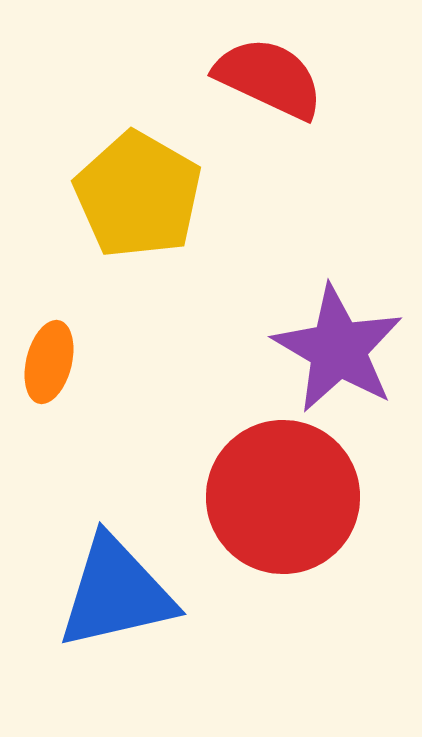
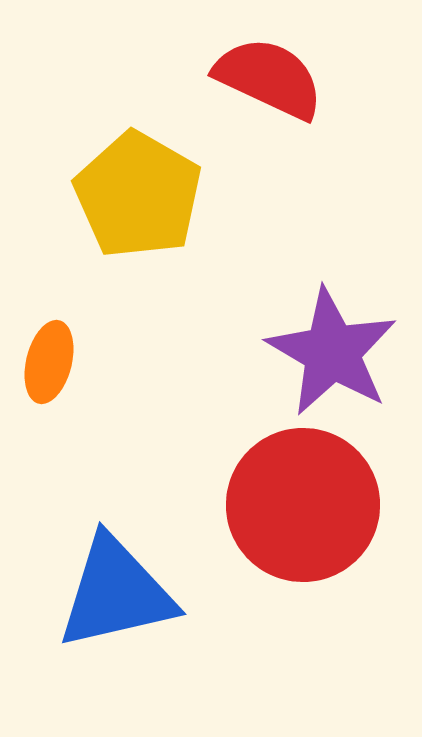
purple star: moved 6 px left, 3 px down
red circle: moved 20 px right, 8 px down
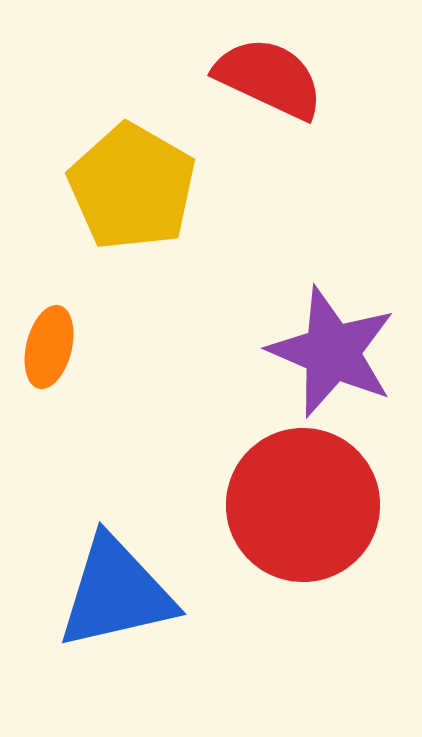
yellow pentagon: moved 6 px left, 8 px up
purple star: rotated 7 degrees counterclockwise
orange ellipse: moved 15 px up
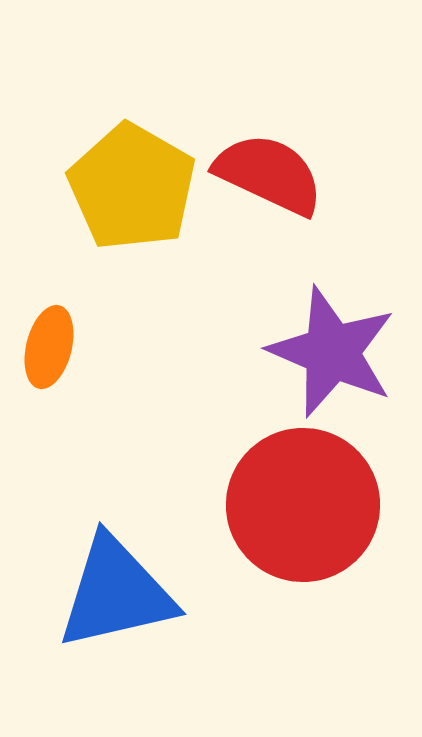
red semicircle: moved 96 px down
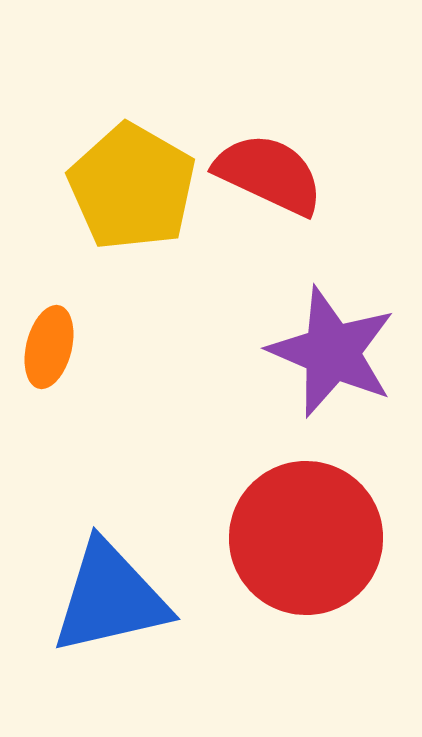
red circle: moved 3 px right, 33 px down
blue triangle: moved 6 px left, 5 px down
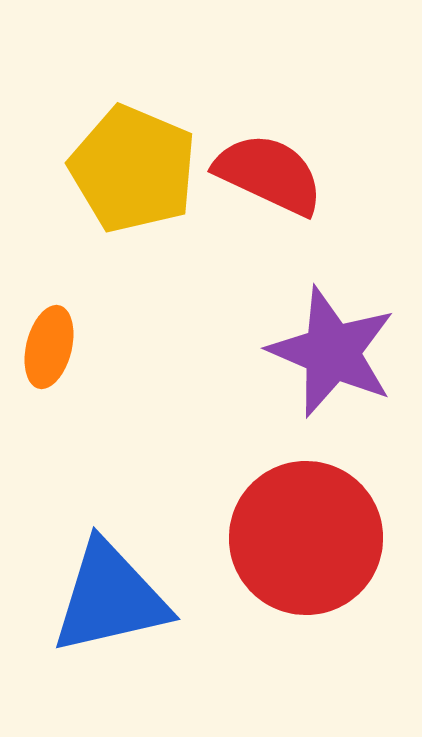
yellow pentagon: moved 1 px right, 18 px up; rotated 7 degrees counterclockwise
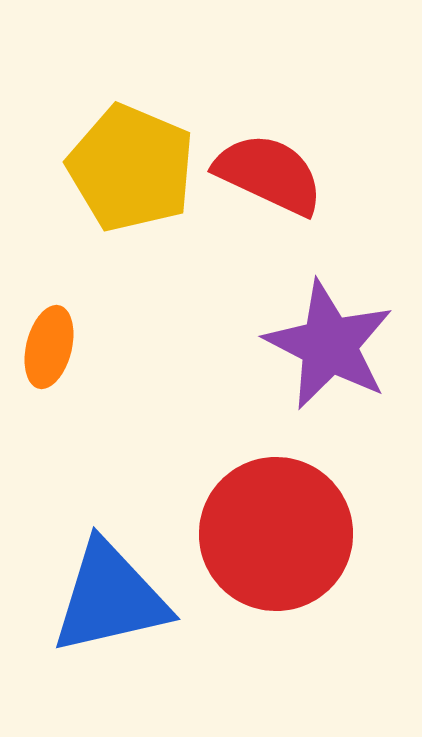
yellow pentagon: moved 2 px left, 1 px up
purple star: moved 3 px left, 7 px up; rotated 4 degrees clockwise
red circle: moved 30 px left, 4 px up
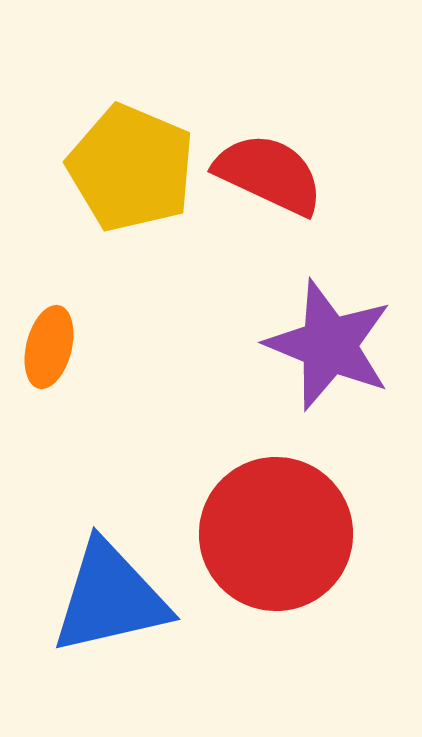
purple star: rotated 5 degrees counterclockwise
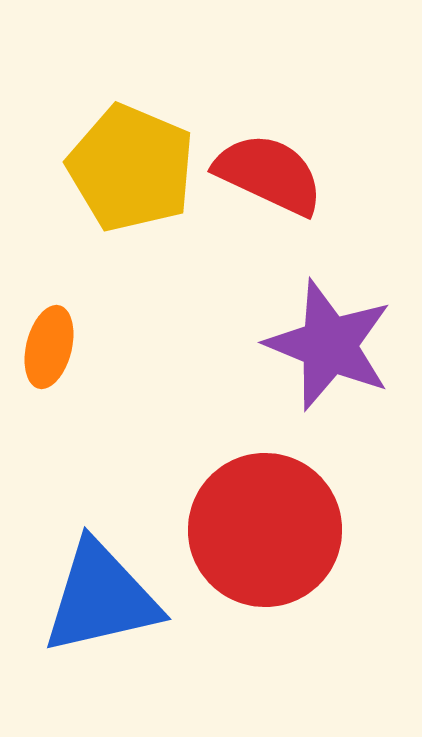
red circle: moved 11 px left, 4 px up
blue triangle: moved 9 px left
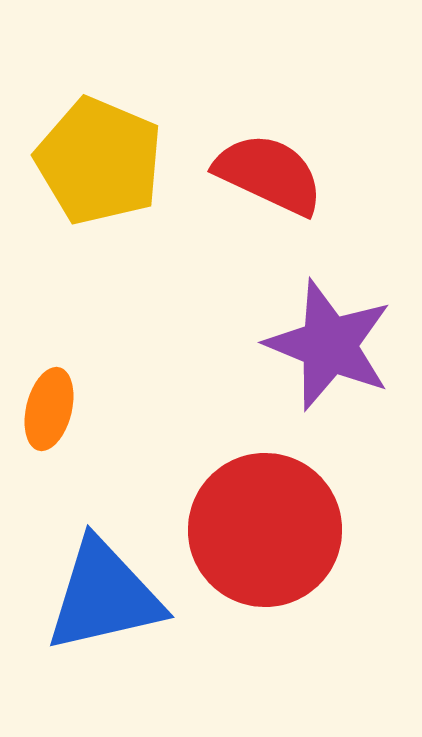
yellow pentagon: moved 32 px left, 7 px up
orange ellipse: moved 62 px down
blue triangle: moved 3 px right, 2 px up
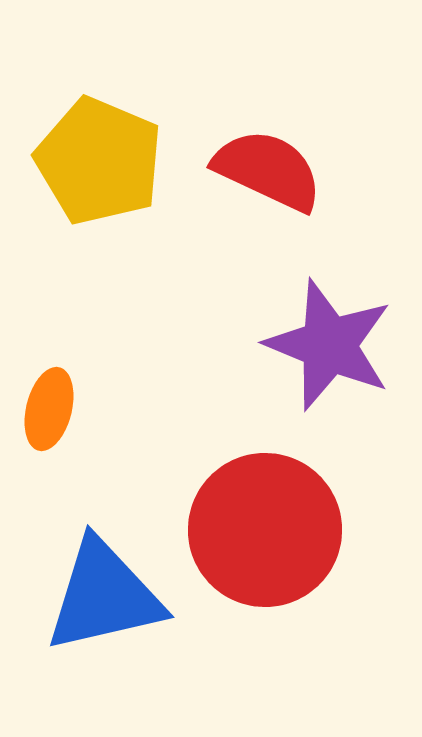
red semicircle: moved 1 px left, 4 px up
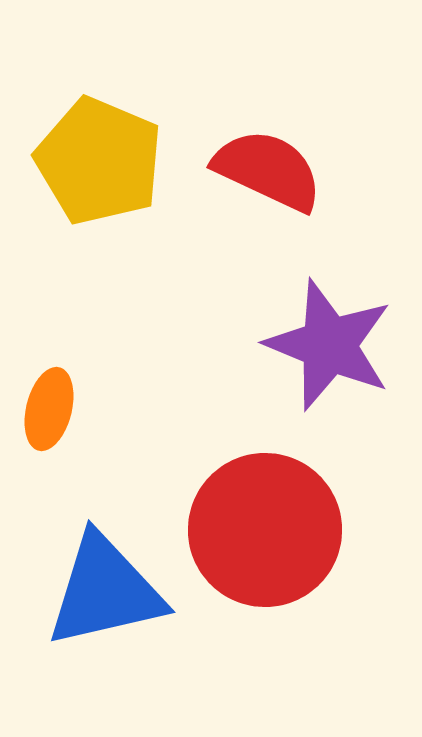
blue triangle: moved 1 px right, 5 px up
